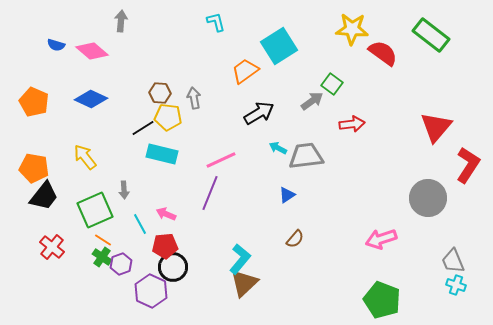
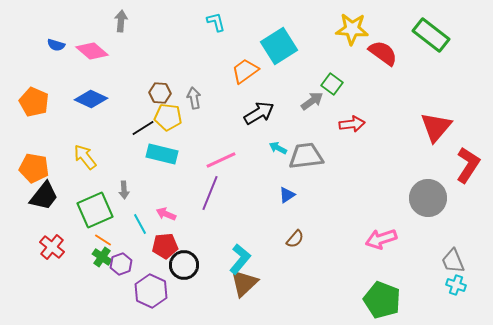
black circle at (173, 267): moved 11 px right, 2 px up
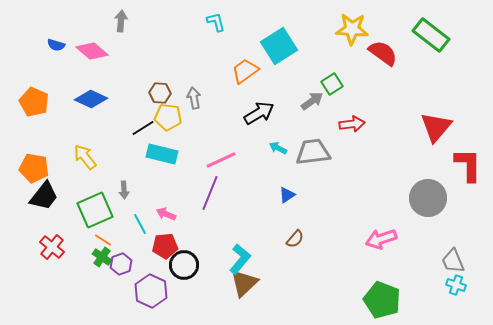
green square at (332, 84): rotated 20 degrees clockwise
gray trapezoid at (306, 156): moved 7 px right, 4 px up
red L-shape at (468, 165): rotated 33 degrees counterclockwise
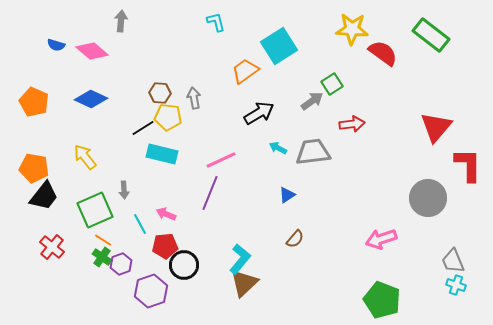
purple hexagon at (151, 291): rotated 16 degrees clockwise
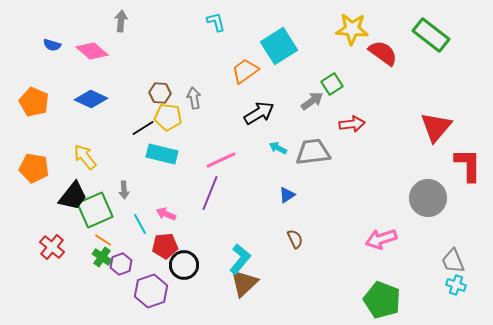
blue semicircle at (56, 45): moved 4 px left
black trapezoid at (44, 196): moved 29 px right
brown semicircle at (295, 239): rotated 66 degrees counterclockwise
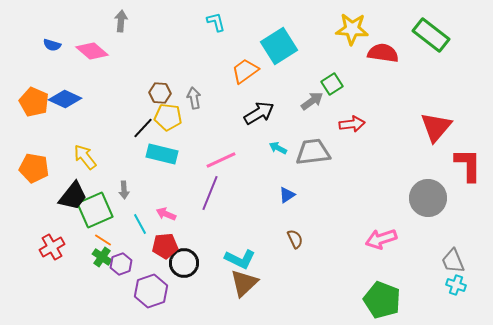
red semicircle at (383, 53): rotated 28 degrees counterclockwise
blue diamond at (91, 99): moved 26 px left
black line at (143, 128): rotated 15 degrees counterclockwise
red cross at (52, 247): rotated 20 degrees clockwise
cyan L-shape at (240, 259): rotated 76 degrees clockwise
black circle at (184, 265): moved 2 px up
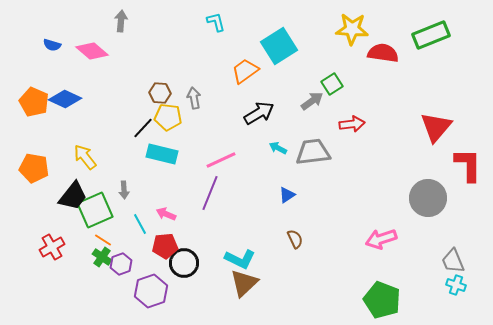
green rectangle at (431, 35): rotated 60 degrees counterclockwise
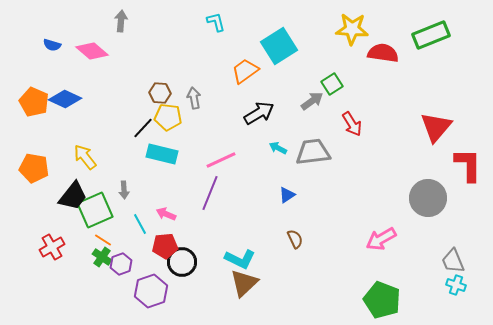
red arrow at (352, 124): rotated 65 degrees clockwise
pink arrow at (381, 239): rotated 12 degrees counterclockwise
black circle at (184, 263): moved 2 px left, 1 px up
